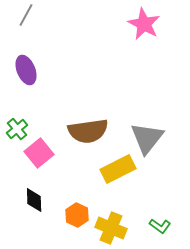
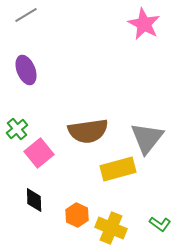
gray line: rotated 30 degrees clockwise
yellow rectangle: rotated 12 degrees clockwise
green L-shape: moved 2 px up
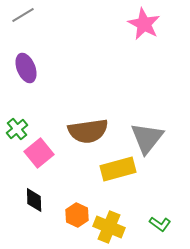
gray line: moved 3 px left
purple ellipse: moved 2 px up
yellow cross: moved 2 px left, 1 px up
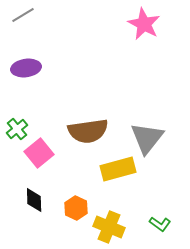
purple ellipse: rotated 76 degrees counterclockwise
orange hexagon: moved 1 px left, 7 px up
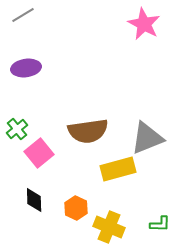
gray triangle: rotated 30 degrees clockwise
green L-shape: rotated 35 degrees counterclockwise
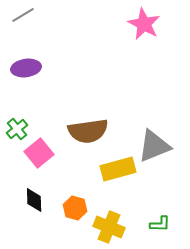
gray triangle: moved 7 px right, 8 px down
orange hexagon: moved 1 px left; rotated 10 degrees counterclockwise
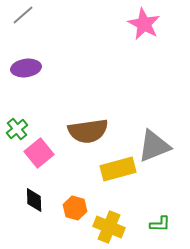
gray line: rotated 10 degrees counterclockwise
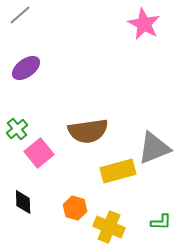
gray line: moved 3 px left
purple ellipse: rotated 28 degrees counterclockwise
gray triangle: moved 2 px down
yellow rectangle: moved 2 px down
black diamond: moved 11 px left, 2 px down
green L-shape: moved 1 px right, 2 px up
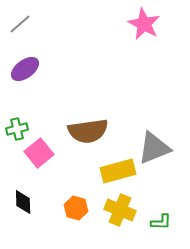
gray line: moved 9 px down
purple ellipse: moved 1 px left, 1 px down
green cross: rotated 25 degrees clockwise
orange hexagon: moved 1 px right
yellow cross: moved 11 px right, 17 px up
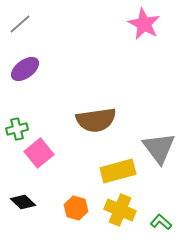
brown semicircle: moved 8 px right, 11 px up
gray triangle: moved 5 px right; rotated 45 degrees counterclockwise
black diamond: rotated 45 degrees counterclockwise
green L-shape: rotated 140 degrees counterclockwise
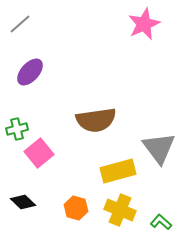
pink star: rotated 20 degrees clockwise
purple ellipse: moved 5 px right, 3 px down; rotated 12 degrees counterclockwise
